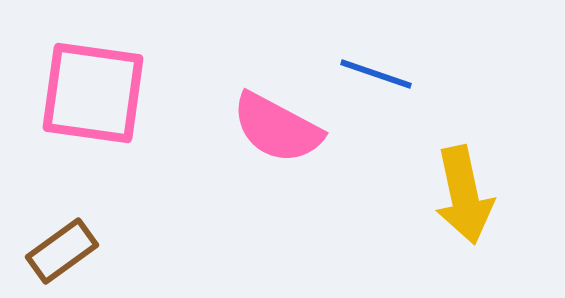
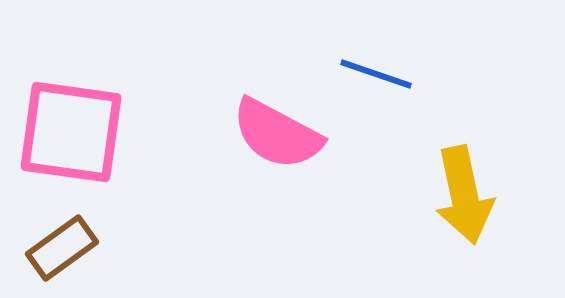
pink square: moved 22 px left, 39 px down
pink semicircle: moved 6 px down
brown rectangle: moved 3 px up
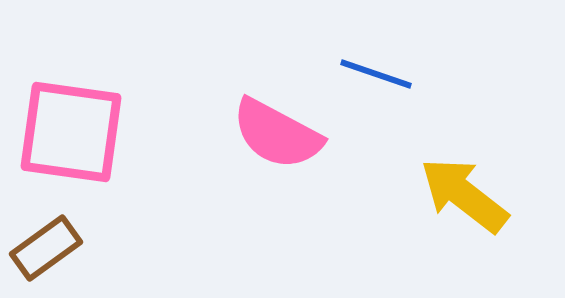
yellow arrow: rotated 140 degrees clockwise
brown rectangle: moved 16 px left
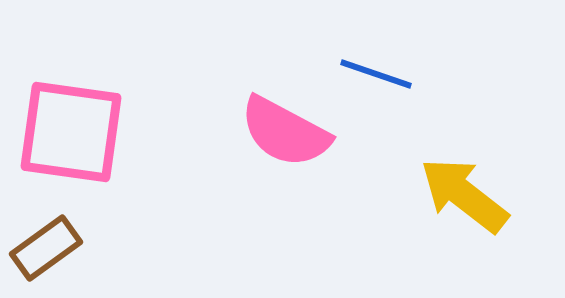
pink semicircle: moved 8 px right, 2 px up
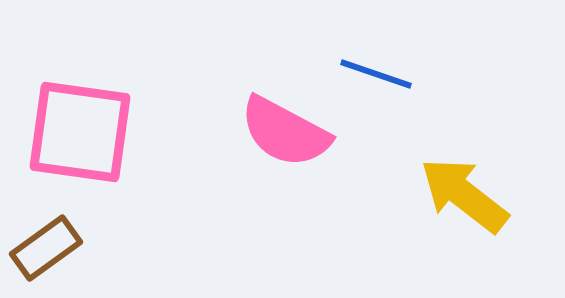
pink square: moved 9 px right
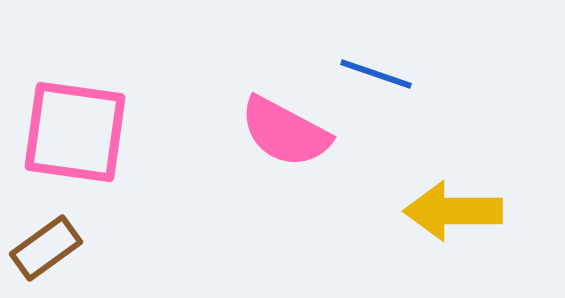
pink square: moved 5 px left
yellow arrow: moved 11 px left, 16 px down; rotated 38 degrees counterclockwise
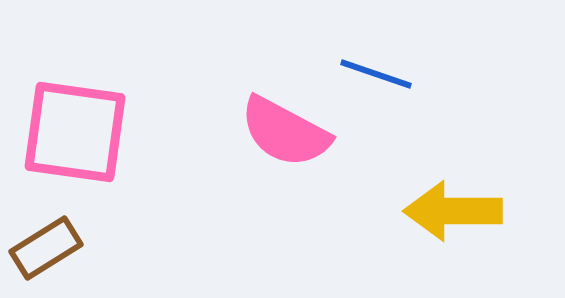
brown rectangle: rotated 4 degrees clockwise
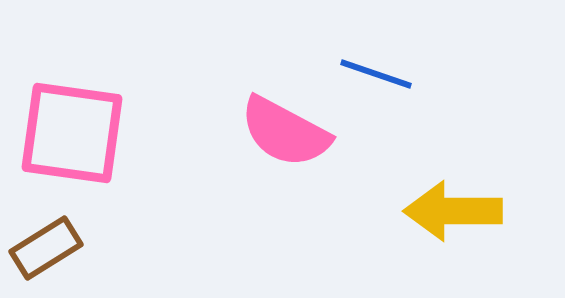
pink square: moved 3 px left, 1 px down
